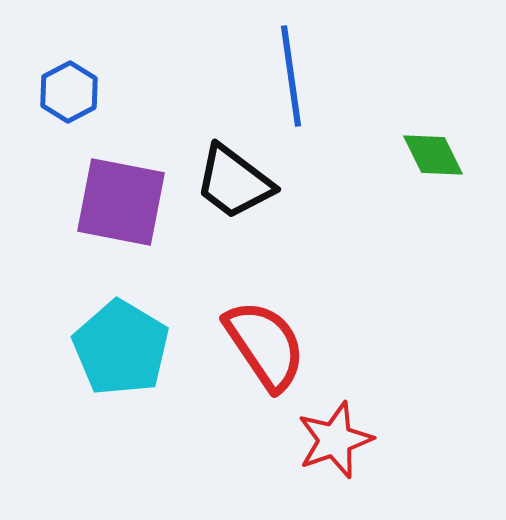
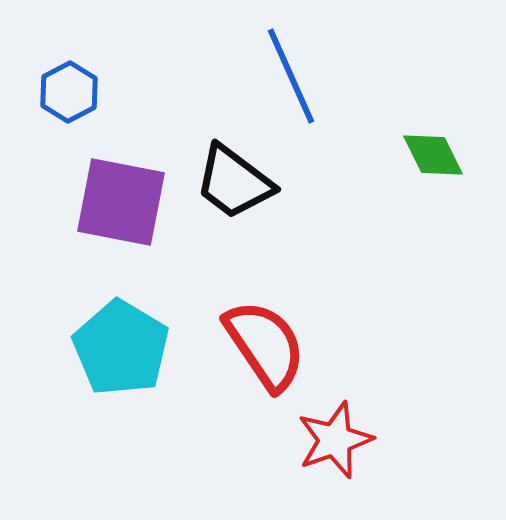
blue line: rotated 16 degrees counterclockwise
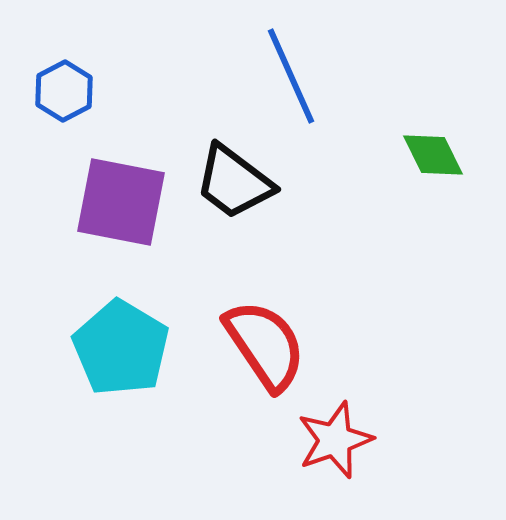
blue hexagon: moved 5 px left, 1 px up
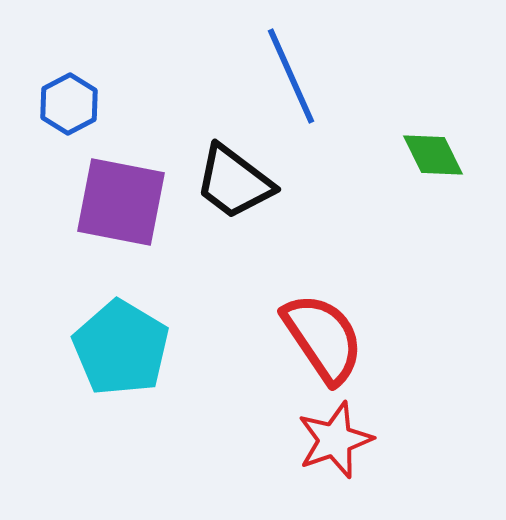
blue hexagon: moved 5 px right, 13 px down
red semicircle: moved 58 px right, 7 px up
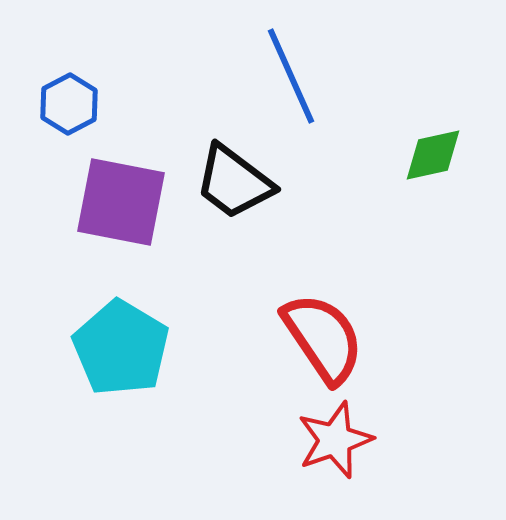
green diamond: rotated 76 degrees counterclockwise
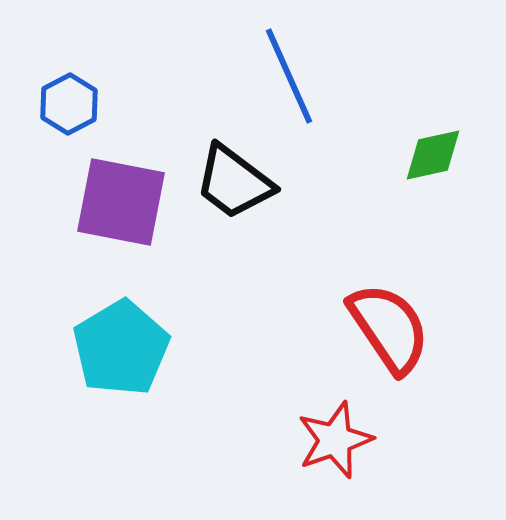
blue line: moved 2 px left
red semicircle: moved 66 px right, 10 px up
cyan pentagon: rotated 10 degrees clockwise
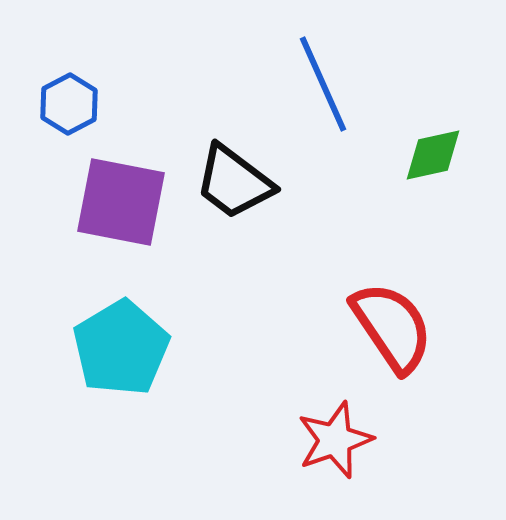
blue line: moved 34 px right, 8 px down
red semicircle: moved 3 px right, 1 px up
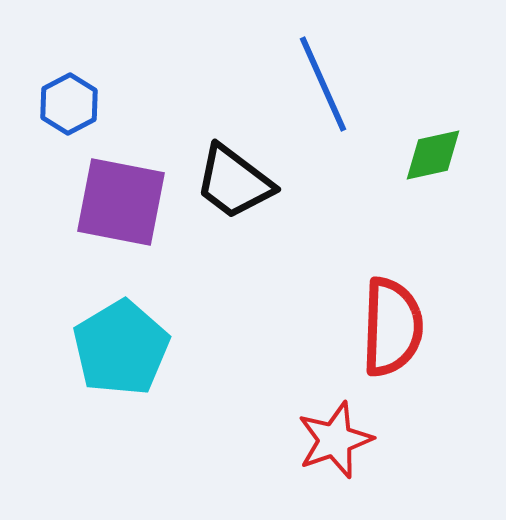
red semicircle: rotated 36 degrees clockwise
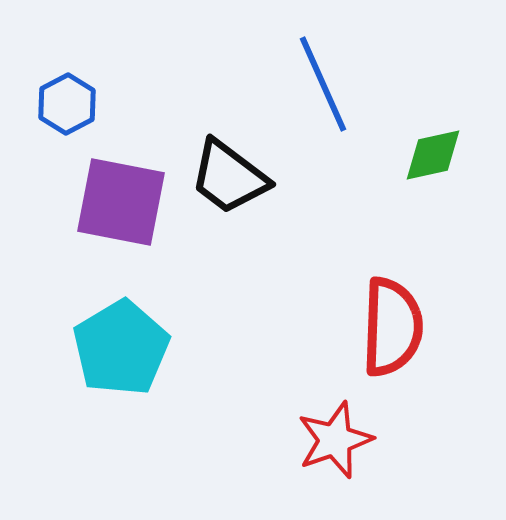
blue hexagon: moved 2 px left
black trapezoid: moved 5 px left, 5 px up
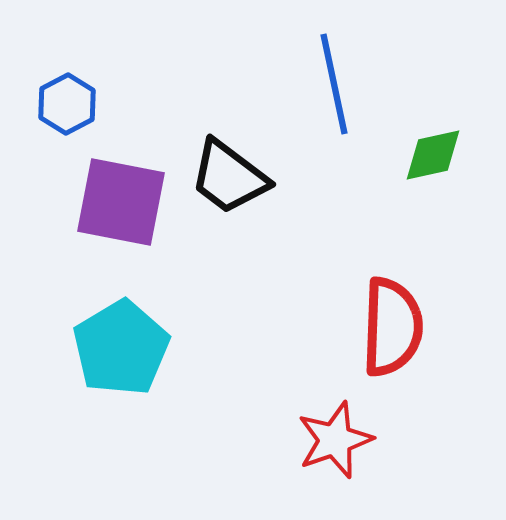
blue line: moved 11 px right; rotated 12 degrees clockwise
